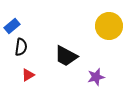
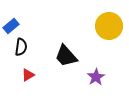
blue rectangle: moved 1 px left
black trapezoid: rotated 20 degrees clockwise
purple star: rotated 18 degrees counterclockwise
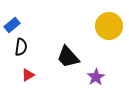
blue rectangle: moved 1 px right, 1 px up
black trapezoid: moved 2 px right, 1 px down
